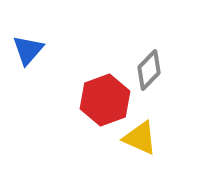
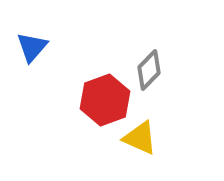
blue triangle: moved 4 px right, 3 px up
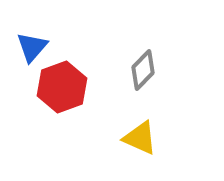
gray diamond: moved 6 px left
red hexagon: moved 43 px left, 13 px up
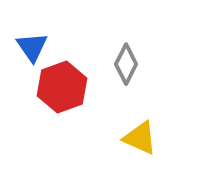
blue triangle: rotated 16 degrees counterclockwise
gray diamond: moved 17 px left, 6 px up; rotated 18 degrees counterclockwise
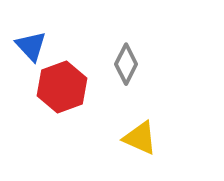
blue triangle: moved 1 px left, 1 px up; rotated 8 degrees counterclockwise
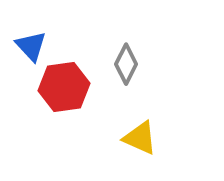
red hexagon: moved 2 px right; rotated 12 degrees clockwise
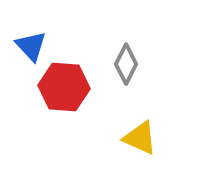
red hexagon: rotated 12 degrees clockwise
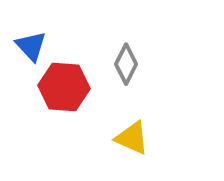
yellow triangle: moved 8 px left
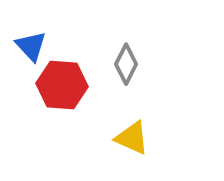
red hexagon: moved 2 px left, 2 px up
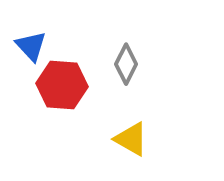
yellow triangle: moved 1 px left, 1 px down; rotated 6 degrees clockwise
